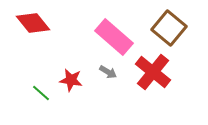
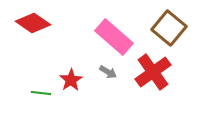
red diamond: rotated 16 degrees counterclockwise
red cross: rotated 15 degrees clockwise
red star: rotated 30 degrees clockwise
green line: rotated 36 degrees counterclockwise
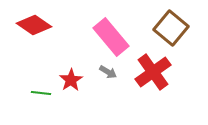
red diamond: moved 1 px right, 2 px down
brown square: moved 2 px right
pink rectangle: moved 3 px left; rotated 9 degrees clockwise
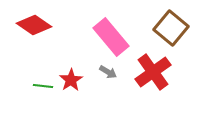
green line: moved 2 px right, 7 px up
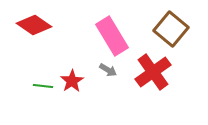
brown square: moved 1 px down
pink rectangle: moved 1 px right, 1 px up; rotated 9 degrees clockwise
gray arrow: moved 2 px up
red star: moved 1 px right, 1 px down
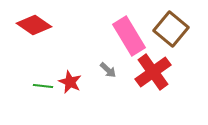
pink rectangle: moved 17 px right
gray arrow: rotated 12 degrees clockwise
red star: moved 2 px left, 1 px down; rotated 15 degrees counterclockwise
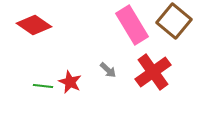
brown square: moved 3 px right, 8 px up
pink rectangle: moved 3 px right, 11 px up
